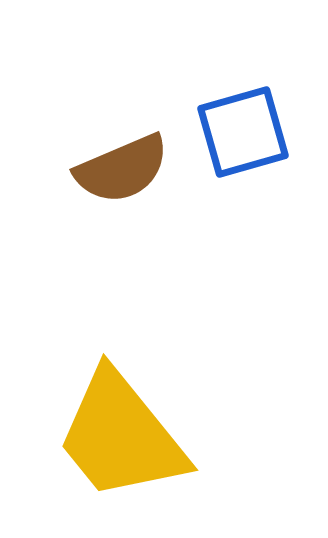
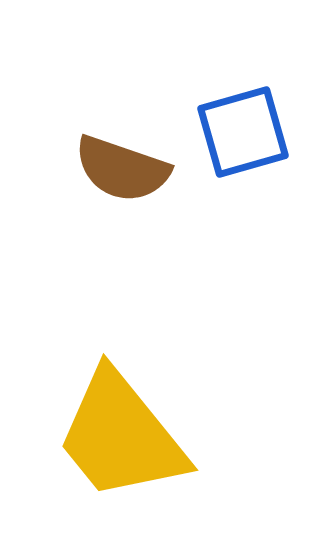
brown semicircle: rotated 42 degrees clockwise
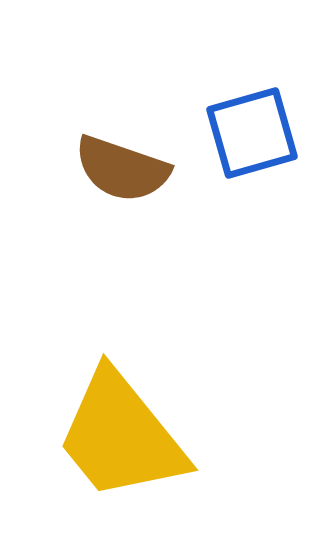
blue square: moved 9 px right, 1 px down
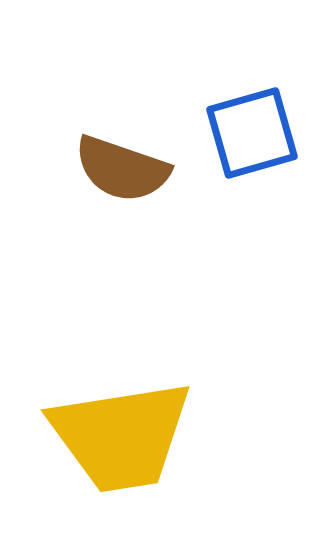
yellow trapezoid: rotated 60 degrees counterclockwise
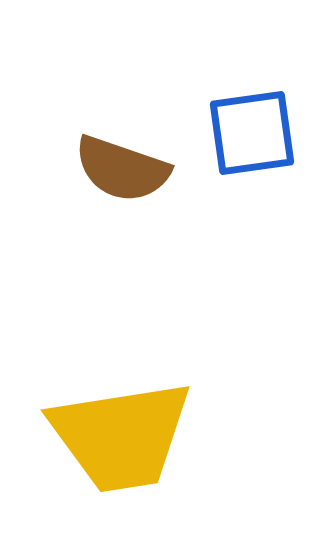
blue square: rotated 8 degrees clockwise
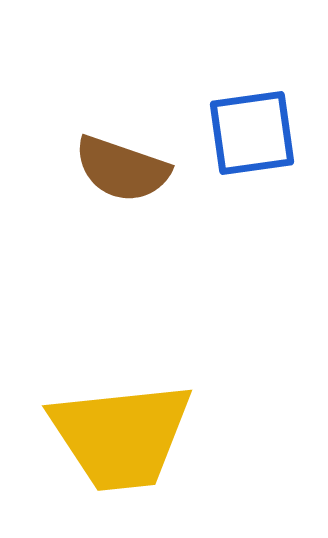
yellow trapezoid: rotated 3 degrees clockwise
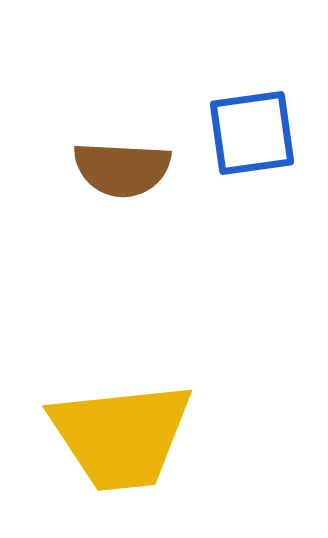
brown semicircle: rotated 16 degrees counterclockwise
